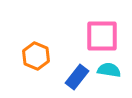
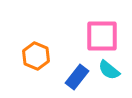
cyan semicircle: rotated 150 degrees counterclockwise
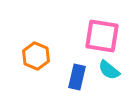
pink square: rotated 9 degrees clockwise
blue rectangle: rotated 25 degrees counterclockwise
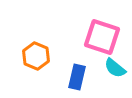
pink square: moved 1 px down; rotated 9 degrees clockwise
cyan semicircle: moved 6 px right, 2 px up
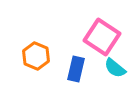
pink square: rotated 15 degrees clockwise
blue rectangle: moved 1 px left, 8 px up
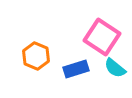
blue rectangle: rotated 60 degrees clockwise
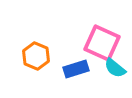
pink square: moved 6 px down; rotated 9 degrees counterclockwise
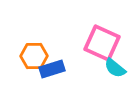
orange hexagon: moved 2 px left; rotated 24 degrees counterclockwise
blue rectangle: moved 24 px left
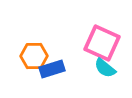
cyan semicircle: moved 10 px left
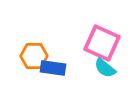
blue rectangle: moved 1 px right, 1 px up; rotated 25 degrees clockwise
